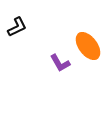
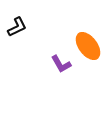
purple L-shape: moved 1 px right, 1 px down
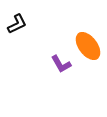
black L-shape: moved 3 px up
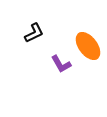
black L-shape: moved 17 px right, 9 px down
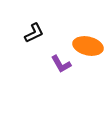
orange ellipse: rotated 40 degrees counterclockwise
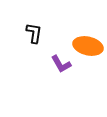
black L-shape: rotated 55 degrees counterclockwise
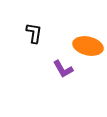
purple L-shape: moved 2 px right, 5 px down
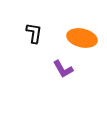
orange ellipse: moved 6 px left, 8 px up
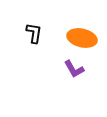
purple L-shape: moved 11 px right
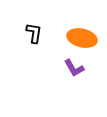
purple L-shape: moved 1 px up
